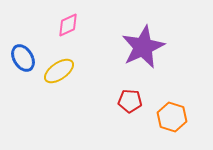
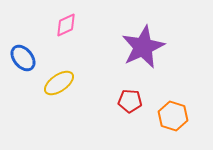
pink diamond: moved 2 px left
blue ellipse: rotated 8 degrees counterclockwise
yellow ellipse: moved 12 px down
orange hexagon: moved 1 px right, 1 px up
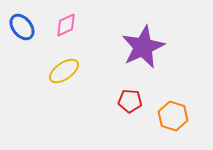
blue ellipse: moved 1 px left, 31 px up
yellow ellipse: moved 5 px right, 12 px up
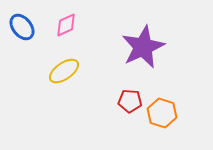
orange hexagon: moved 11 px left, 3 px up
